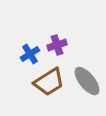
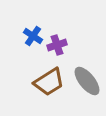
blue cross: moved 3 px right, 18 px up; rotated 24 degrees counterclockwise
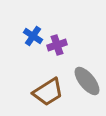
brown trapezoid: moved 1 px left, 10 px down
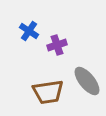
blue cross: moved 4 px left, 5 px up
brown trapezoid: rotated 24 degrees clockwise
